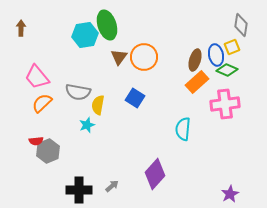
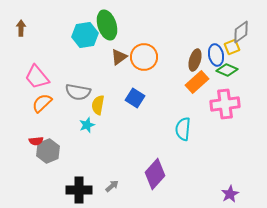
gray diamond: moved 7 px down; rotated 45 degrees clockwise
brown triangle: rotated 18 degrees clockwise
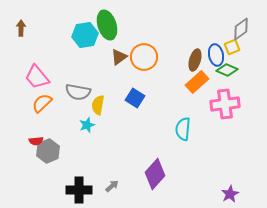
gray diamond: moved 3 px up
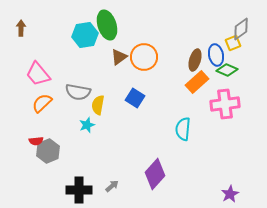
yellow square: moved 1 px right, 4 px up
pink trapezoid: moved 1 px right, 3 px up
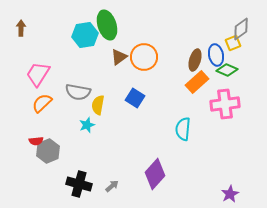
pink trapezoid: rotated 72 degrees clockwise
black cross: moved 6 px up; rotated 15 degrees clockwise
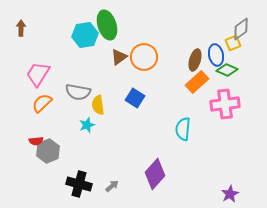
yellow semicircle: rotated 18 degrees counterclockwise
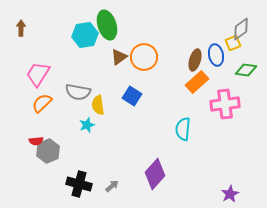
green diamond: moved 19 px right; rotated 15 degrees counterclockwise
blue square: moved 3 px left, 2 px up
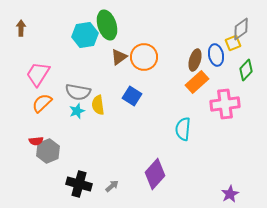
green diamond: rotated 55 degrees counterclockwise
cyan star: moved 10 px left, 14 px up
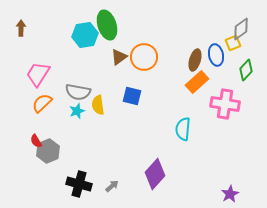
blue square: rotated 18 degrees counterclockwise
pink cross: rotated 16 degrees clockwise
red semicircle: rotated 64 degrees clockwise
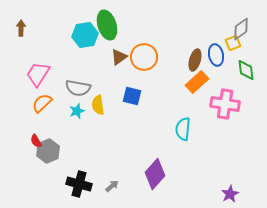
green diamond: rotated 50 degrees counterclockwise
gray semicircle: moved 4 px up
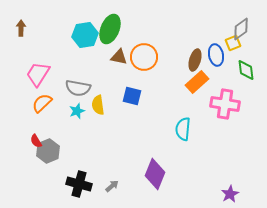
green ellipse: moved 3 px right, 4 px down; rotated 40 degrees clockwise
brown triangle: rotated 48 degrees clockwise
purple diamond: rotated 20 degrees counterclockwise
